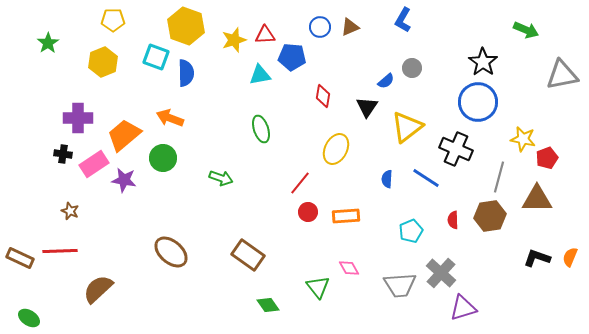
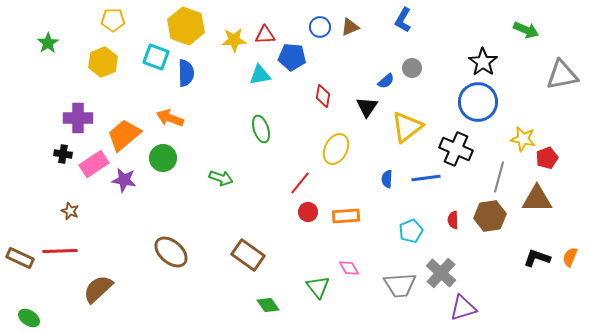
yellow star at (234, 40): rotated 15 degrees clockwise
blue line at (426, 178): rotated 40 degrees counterclockwise
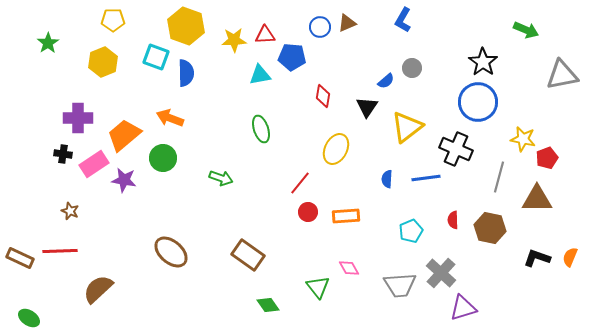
brown triangle at (350, 27): moved 3 px left, 4 px up
brown hexagon at (490, 216): moved 12 px down; rotated 20 degrees clockwise
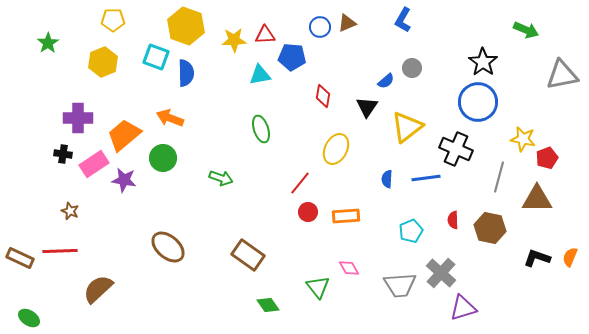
brown ellipse at (171, 252): moved 3 px left, 5 px up
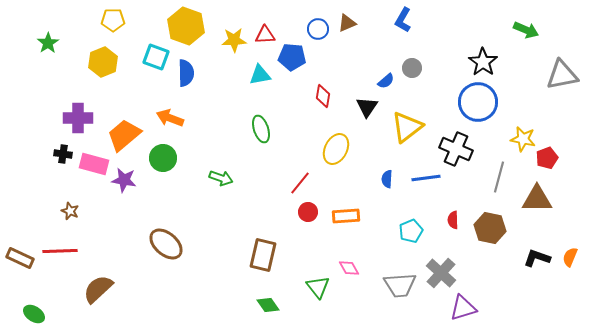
blue circle at (320, 27): moved 2 px left, 2 px down
pink rectangle at (94, 164): rotated 48 degrees clockwise
brown ellipse at (168, 247): moved 2 px left, 3 px up
brown rectangle at (248, 255): moved 15 px right; rotated 68 degrees clockwise
green ellipse at (29, 318): moved 5 px right, 4 px up
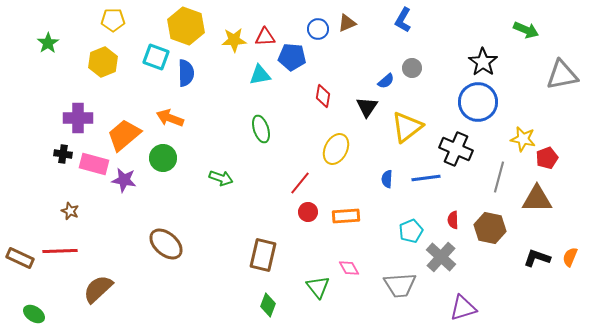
red triangle at (265, 35): moved 2 px down
gray cross at (441, 273): moved 16 px up
green diamond at (268, 305): rotated 55 degrees clockwise
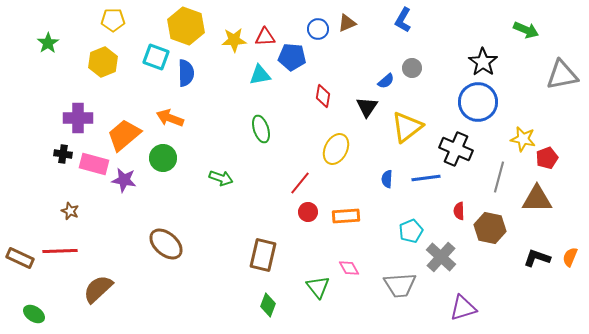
red semicircle at (453, 220): moved 6 px right, 9 px up
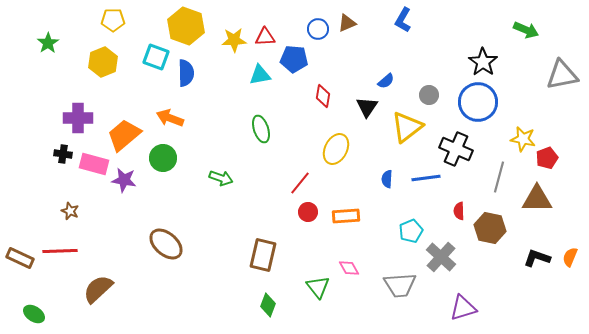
blue pentagon at (292, 57): moved 2 px right, 2 px down
gray circle at (412, 68): moved 17 px right, 27 px down
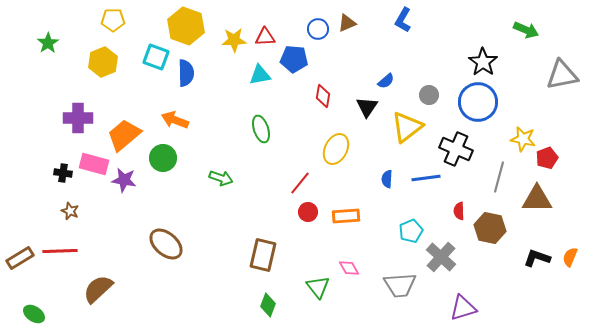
orange arrow at (170, 118): moved 5 px right, 2 px down
black cross at (63, 154): moved 19 px down
brown rectangle at (20, 258): rotated 56 degrees counterclockwise
